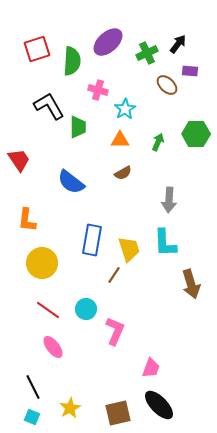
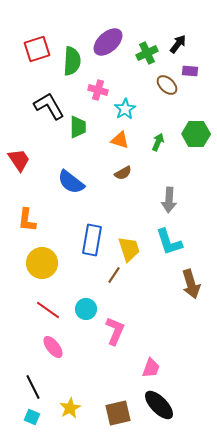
orange triangle: rotated 18 degrees clockwise
cyan L-shape: moved 4 px right, 1 px up; rotated 16 degrees counterclockwise
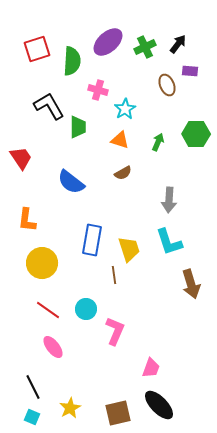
green cross: moved 2 px left, 6 px up
brown ellipse: rotated 25 degrees clockwise
red trapezoid: moved 2 px right, 2 px up
brown line: rotated 42 degrees counterclockwise
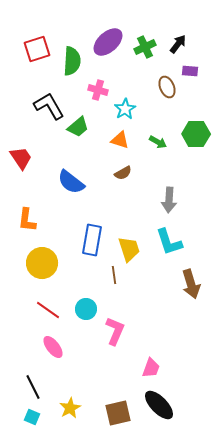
brown ellipse: moved 2 px down
green trapezoid: rotated 50 degrees clockwise
green arrow: rotated 96 degrees clockwise
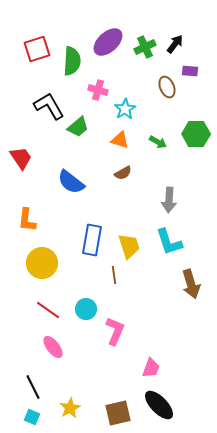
black arrow: moved 3 px left
yellow trapezoid: moved 3 px up
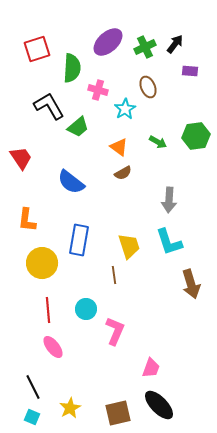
green semicircle: moved 7 px down
brown ellipse: moved 19 px left
green hexagon: moved 2 px down; rotated 8 degrees counterclockwise
orange triangle: moved 1 px left, 7 px down; rotated 18 degrees clockwise
blue rectangle: moved 13 px left
red line: rotated 50 degrees clockwise
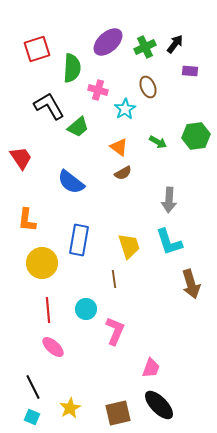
brown line: moved 4 px down
pink ellipse: rotated 10 degrees counterclockwise
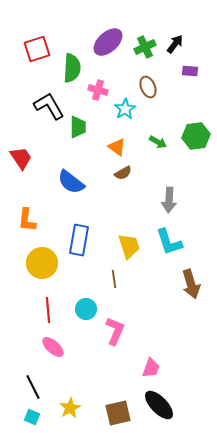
green trapezoid: rotated 50 degrees counterclockwise
orange triangle: moved 2 px left
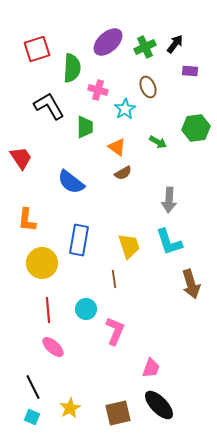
green trapezoid: moved 7 px right
green hexagon: moved 8 px up
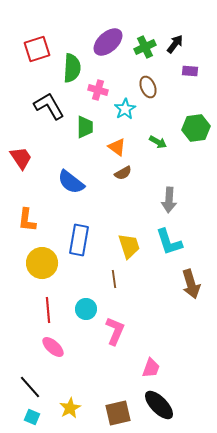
black line: moved 3 px left; rotated 15 degrees counterclockwise
